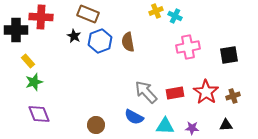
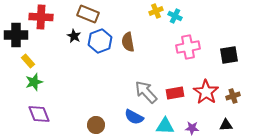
black cross: moved 5 px down
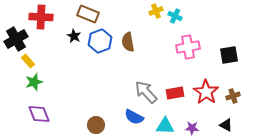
black cross: moved 4 px down; rotated 30 degrees counterclockwise
black triangle: rotated 32 degrees clockwise
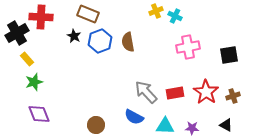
black cross: moved 1 px right, 6 px up
yellow rectangle: moved 1 px left, 2 px up
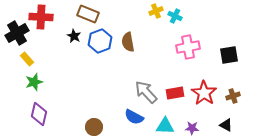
red star: moved 2 px left, 1 px down
purple diamond: rotated 35 degrees clockwise
brown circle: moved 2 px left, 2 px down
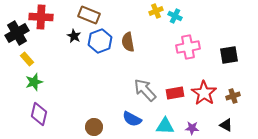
brown rectangle: moved 1 px right, 1 px down
gray arrow: moved 1 px left, 2 px up
blue semicircle: moved 2 px left, 2 px down
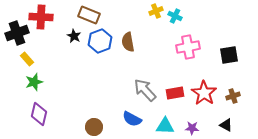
black cross: rotated 10 degrees clockwise
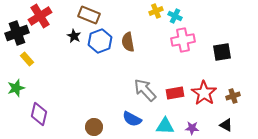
red cross: moved 1 px left, 1 px up; rotated 35 degrees counterclockwise
pink cross: moved 5 px left, 7 px up
black square: moved 7 px left, 3 px up
green star: moved 18 px left, 6 px down
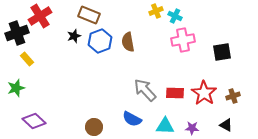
black star: rotated 24 degrees clockwise
red rectangle: rotated 12 degrees clockwise
purple diamond: moved 5 px left, 7 px down; rotated 60 degrees counterclockwise
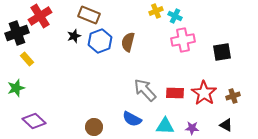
brown semicircle: rotated 24 degrees clockwise
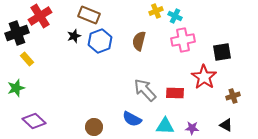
brown semicircle: moved 11 px right, 1 px up
red star: moved 16 px up
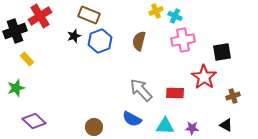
black cross: moved 2 px left, 2 px up
gray arrow: moved 4 px left
